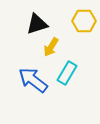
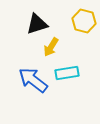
yellow hexagon: rotated 15 degrees clockwise
cyan rectangle: rotated 50 degrees clockwise
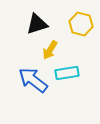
yellow hexagon: moved 3 px left, 3 px down
yellow arrow: moved 1 px left, 3 px down
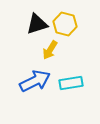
yellow hexagon: moved 16 px left
cyan rectangle: moved 4 px right, 10 px down
blue arrow: moved 2 px right, 1 px down; rotated 116 degrees clockwise
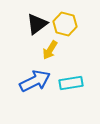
black triangle: rotated 20 degrees counterclockwise
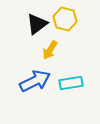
yellow hexagon: moved 5 px up
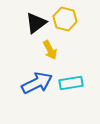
black triangle: moved 1 px left, 1 px up
yellow arrow: rotated 60 degrees counterclockwise
blue arrow: moved 2 px right, 2 px down
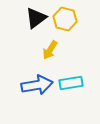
black triangle: moved 5 px up
yellow arrow: rotated 60 degrees clockwise
blue arrow: moved 2 px down; rotated 16 degrees clockwise
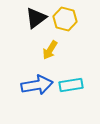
cyan rectangle: moved 2 px down
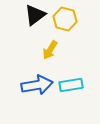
black triangle: moved 1 px left, 3 px up
